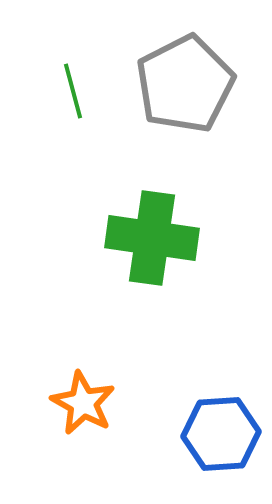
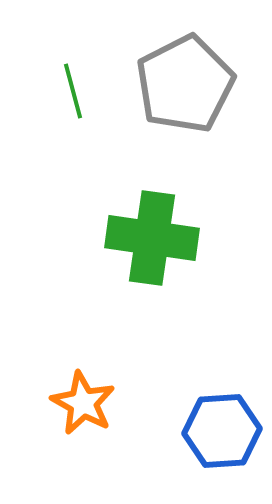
blue hexagon: moved 1 px right, 3 px up
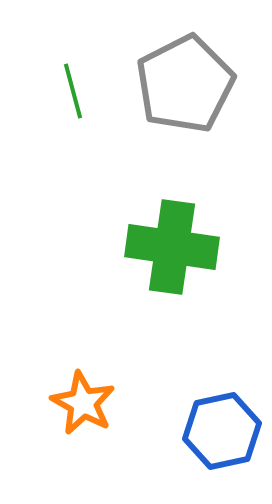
green cross: moved 20 px right, 9 px down
blue hexagon: rotated 8 degrees counterclockwise
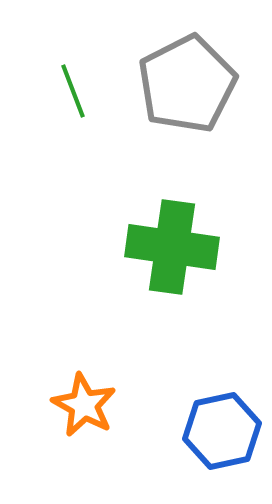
gray pentagon: moved 2 px right
green line: rotated 6 degrees counterclockwise
orange star: moved 1 px right, 2 px down
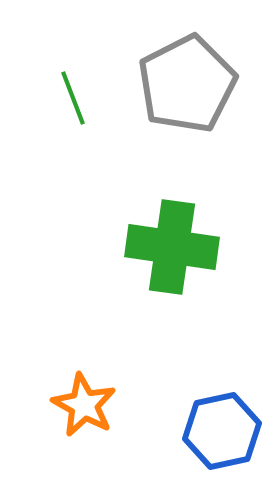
green line: moved 7 px down
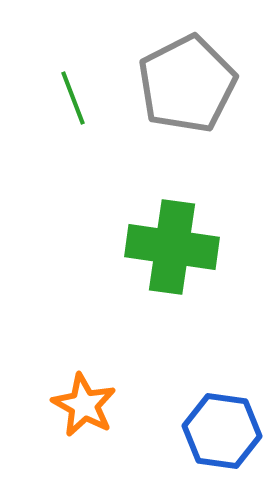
blue hexagon: rotated 20 degrees clockwise
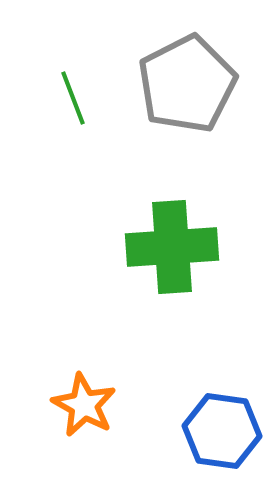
green cross: rotated 12 degrees counterclockwise
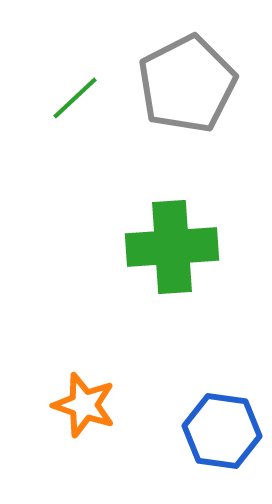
green line: moved 2 px right; rotated 68 degrees clockwise
orange star: rotated 10 degrees counterclockwise
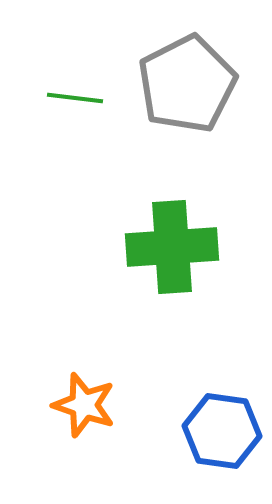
green line: rotated 50 degrees clockwise
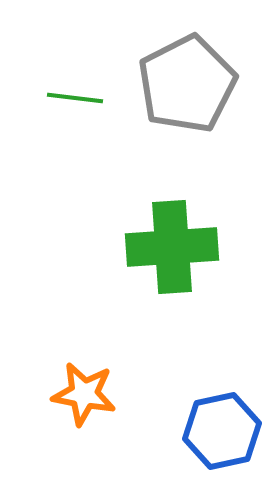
orange star: moved 11 px up; rotated 8 degrees counterclockwise
blue hexagon: rotated 20 degrees counterclockwise
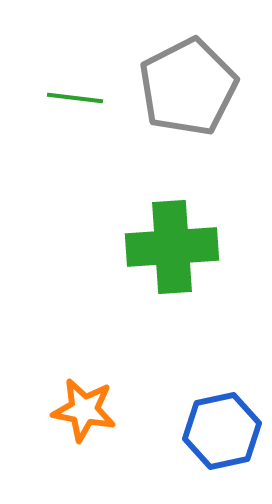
gray pentagon: moved 1 px right, 3 px down
orange star: moved 16 px down
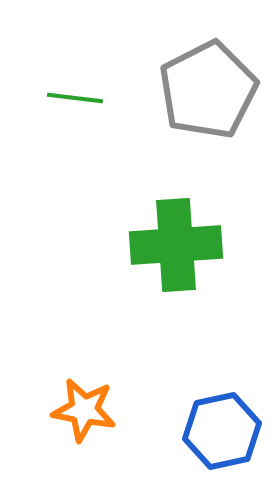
gray pentagon: moved 20 px right, 3 px down
green cross: moved 4 px right, 2 px up
